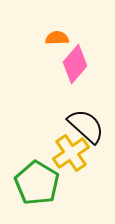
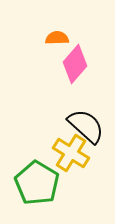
yellow cross: rotated 24 degrees counterclockwise
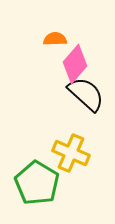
orange semicircle: moved 2 px left, 1 px down
black semicircle: moved 32 px up
yellow cross: rotated 9 degrees counterclockwise
